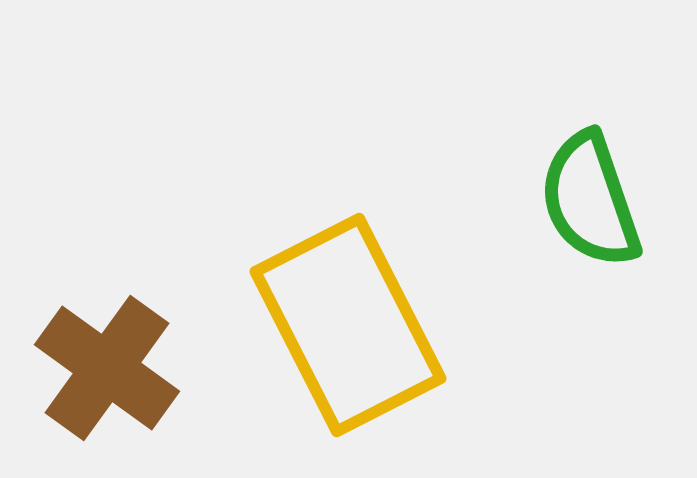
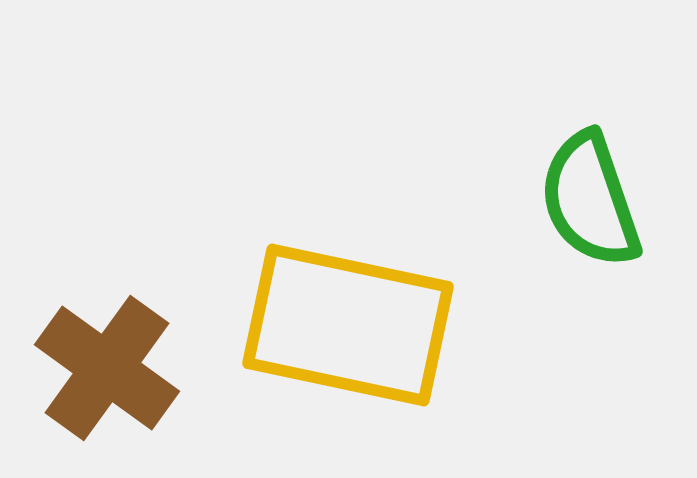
yellow rectangle: rotated 51 degrees counterclockwise
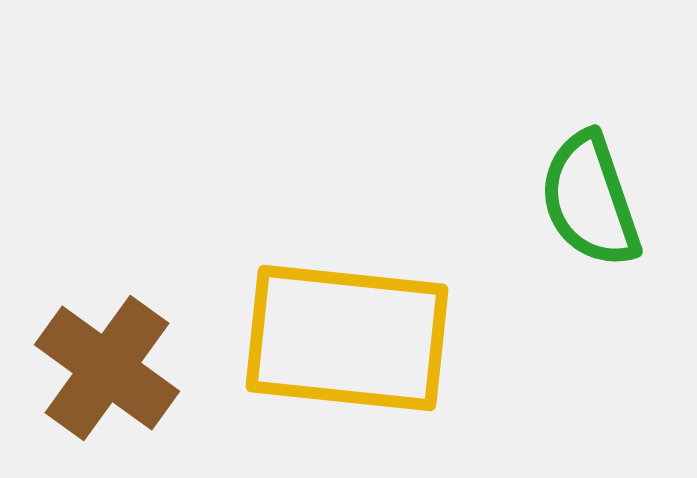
yellow rectangle: moved 1 px left, 13 px down; rotated 6 degrees counterclockwise
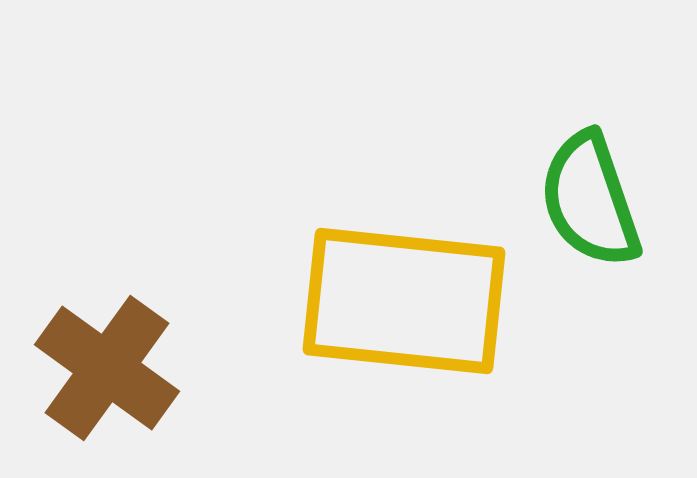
yellow rectangle: moved 57 px right, 37 px up
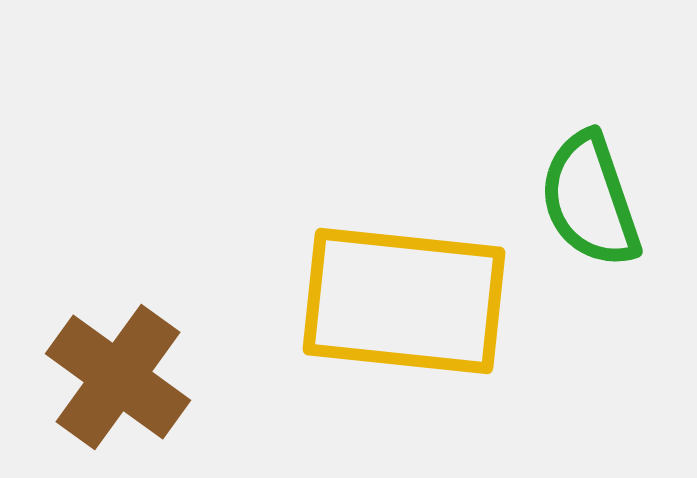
brown cross: moved 11 px right, 9 px down
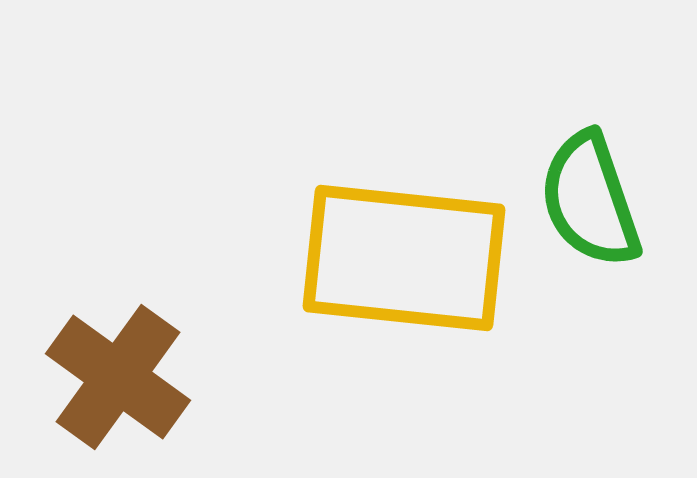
yellow rectangle: moved 43 px up
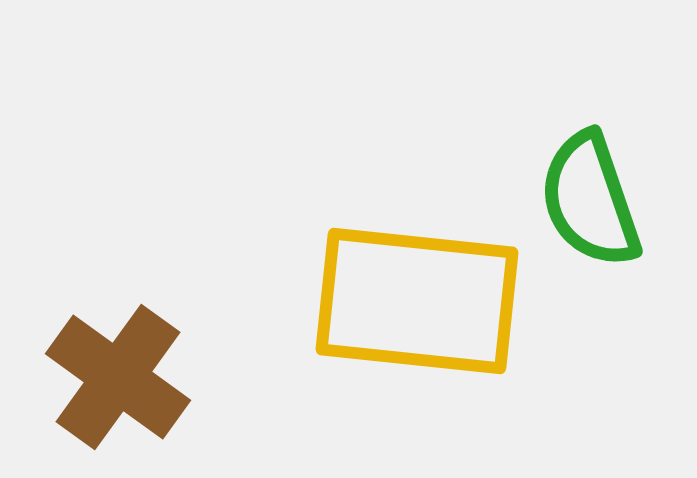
yellow rectangle: moved 13 px right, 43 px down
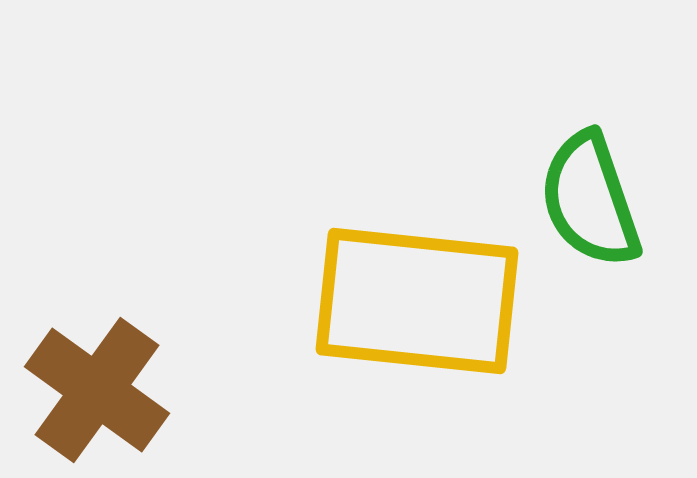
brown cross: moved 21 px left, 13 px down
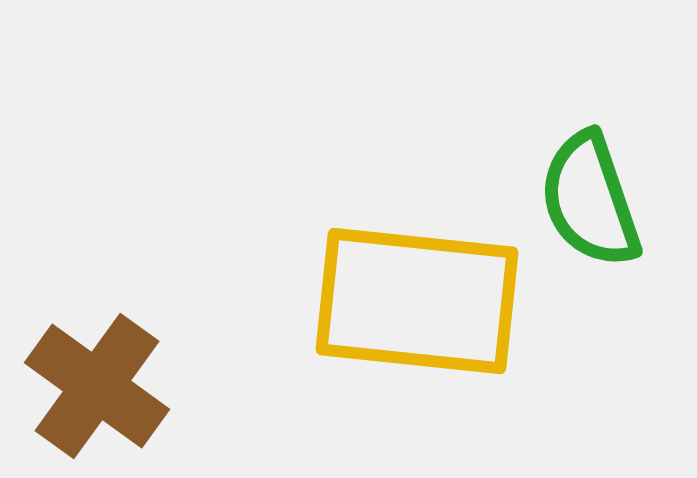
brown cross: moved 4 px up
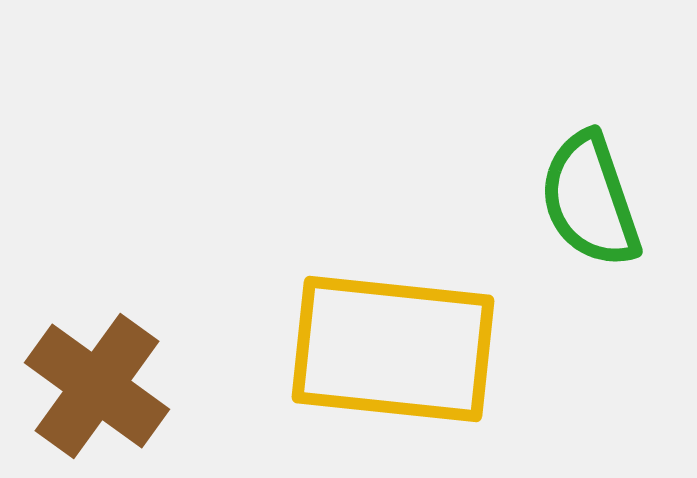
yellow rectangle: moved 24 px left, 48 px down
